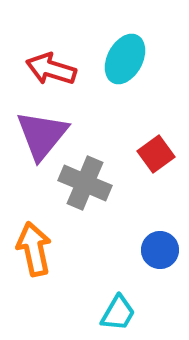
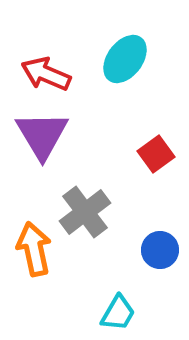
cyan ellipse: rotated 9 degrees clockwise
red arrow: moved 5 px left, 5 px down; rotated 6 degrees clockwise
purple triangle: rotated 10 degrees counterclockwise
gray cross: moved 29 px down; rotated 30 degrees clockwise
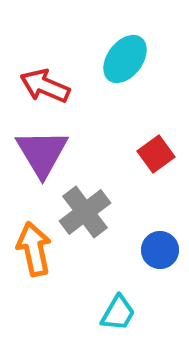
red arrow: moved 1 px left, 12 px down
purple triangle: moved 18 px down
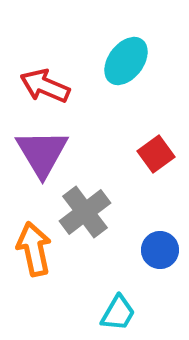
cyan ellipse: moved 1 px right, 2 px down
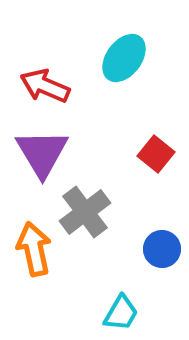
cyan ellipse: moved 2 px left, 3 px up
red square: rotated 15 degrees counterclockwise
blue circle: moved 2 px right, 1 px up
cyan trapezoid: moved 3 px right
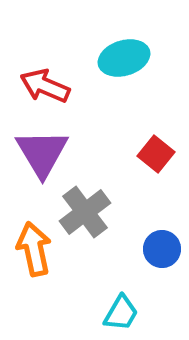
cyan ellipse: rotated 36 degrees clockwise
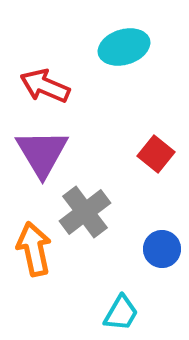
cyan ellipse: moved 11 px up
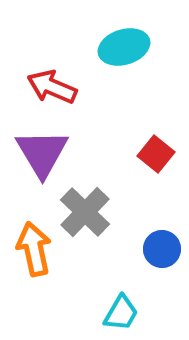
red arrow: moved 7 px right, 1 px down
gray cross: rotated 9 degrees counterclockwise
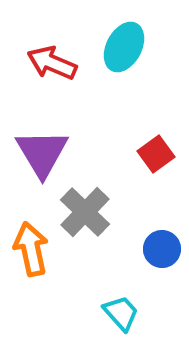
cyan ellipse: rotated 45 degrees counterclockwise
red arrow: moved 24 px up
red square: rotated 15 degrees clockwise
orange arrow: moved 3 px left
cyan trapezoid: rotated 72 degrees counterclockwise
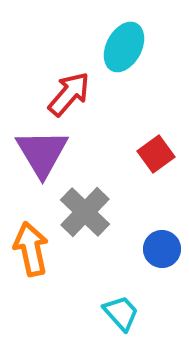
red arrow: moved 17 px right, 31 px down; rotated 108 degrees clockwise
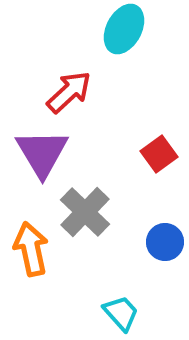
cyan ellipse: moved 18 px up
red arrow: moved 2 px up; rotated 6 degrees clockwise
red square: moved 3 px right
blue circle: moved 3 px right, 7 px up
